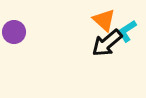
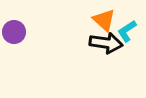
black arrow: moved 1 px left; rotated 132 degrees counterclockwise
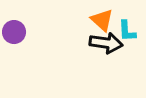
orange triangle: moved 2 px left
cyan L-shape: rotated 60 degrees counterclockwise
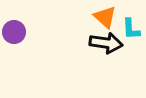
orange triangle: moved 3 px right, 3 px up
cyan L-shape: moved 4 px right, 2 px up
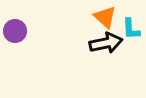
purple circle: moved 1 px right, 1 px up
black arrow: rotated 20 degrees counterclockwise
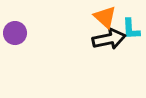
purple circle: moved 2 px down
black arrow: moved 3 px right, 4 px up
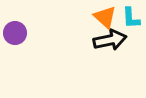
cyan L-shape: moved 11 px up
black arrow: moved 1 px right, 1 px down
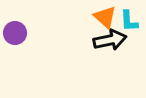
cyan L-shape: moved 2 px left, 3 px down
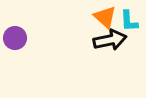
purple circle: moved 5 px down
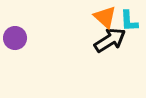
black arrow: rotated 20 degrees counterclockwise
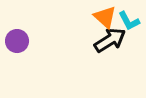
cyan L-shape: rotated 25 degrees counterclockwise
purple circle: moved 2 px right, 3 px down
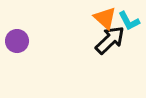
orange triangle: moved 1 px down
black arrow: rotated 12 degrees counterclockwise
